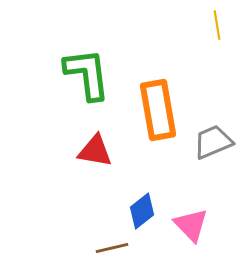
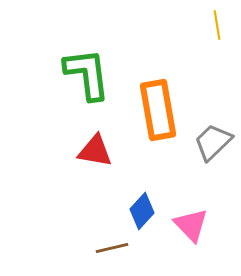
gray trapezoid: rotated 21 degrees counterclockwise
blue diamond: rotated 9 degrees counterclockwise
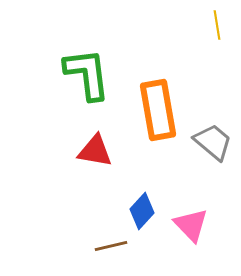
gray trapezoid: rotated 84 degrees clockwise
brown line: moved 1 px left, 2 px up
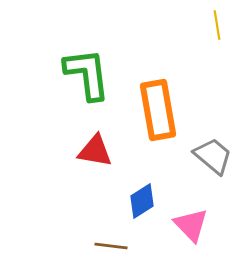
gray trapezoid: moved 14 px down
blue diamond: moved 10 px up; rotated 15 degrees clockwise
brown line: rotated 20 degrees clockwise
